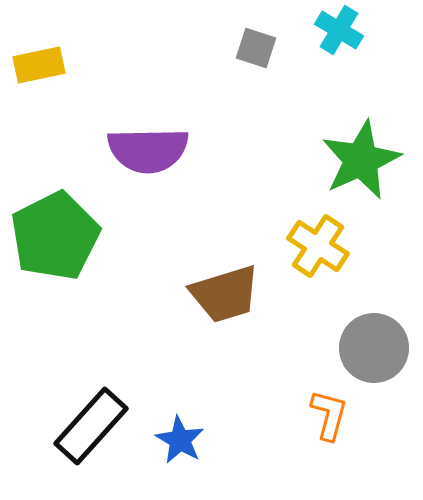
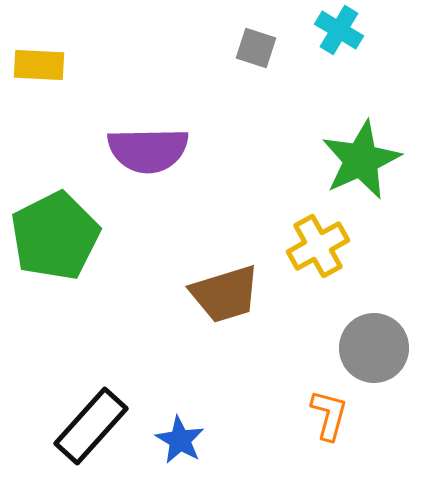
yellow rectangle: rotated 15 degrees clockwise
yellow cross: rotated 28 degrees clockwise
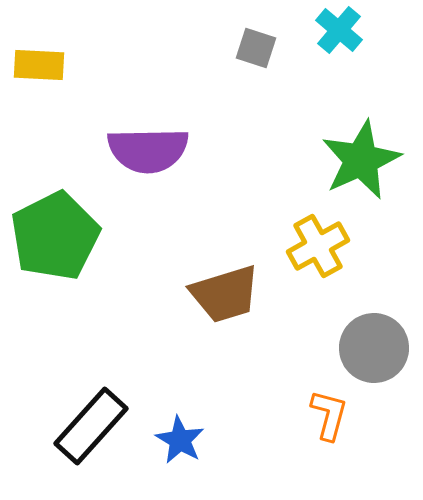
cyan cross: rotated 9 degrees clockwise
